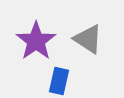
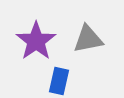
gray triangle: rotated 44 degrees counterclockwise
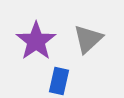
gray triangle: rotated 32 degrees counterclockwise
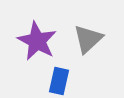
purple star: moved 1 px right; rotated 9 degrees counterclockwise
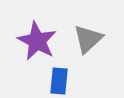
blue rectangle: rotated 8 degrees counterclockwise
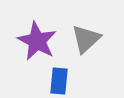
gray triangle: moved 2 px left
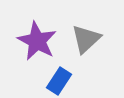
blue rectangle: rotated 28 degrees clockwise
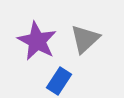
gray triangle: moved 1 px left
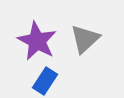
blue rectangle: moved 14 px left
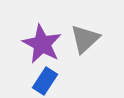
purple star: moved 5 px right, 3 px down
